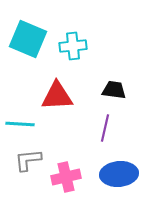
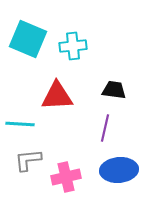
blue ellipse: moved 4 px up
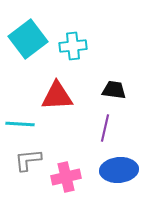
cyan square: rotated 30 degrees clockwise
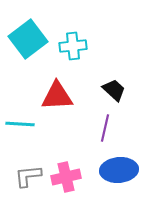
black trapezoid: rotated 35 degrees clockwise
gray L-shape: moved 16 px down
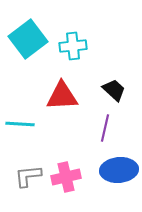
red triangle: moved 5 px right
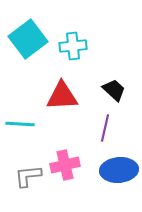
pink cross: moved 1 px left, 12 px up
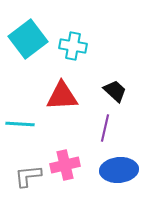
cyan cross: rotated 16 degrees clockwise
black trapezoid: moved 1 px right, 1 px down
